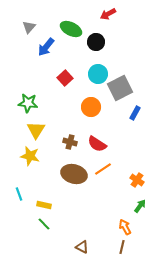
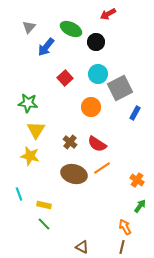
brown cross: rotated 24 degrees clockwise
orange line: moved 1 px left, 1 px up
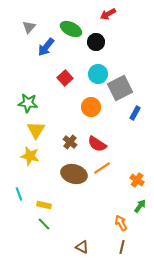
orange arrow: moved 4 px left, 4 px up
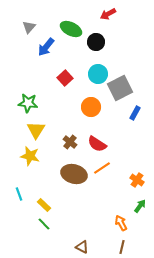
yellow rectangle: rotated 32 degrees clockwise
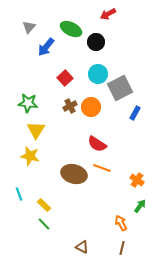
brown cross: moved 36 px up; rotated 24 degrees clockwise
orange line: rotated 54 degrees clockwise
brown line: moved 1 px down
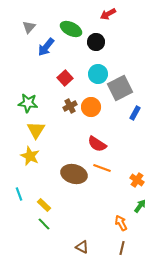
yellow star: rotated 12 degrees clockwise
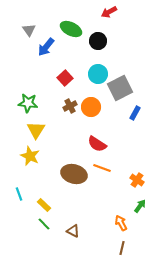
red arrow: moved 1 px right, 2 px up
gray triangle: moved 3 px down; rotated 16 degrees counterclockwise
black circle: moved 2 px right, 1 px up
brown triangle: moved 9 px left, 16 px up
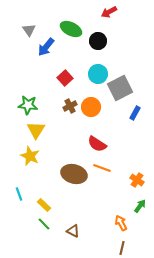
green star: moved 2 px down
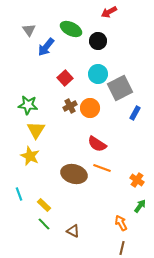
orange circle: moved 1 px left, 1 px down
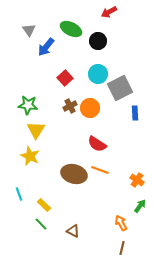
blue rectangle: rotated 32 degrees counterclockwise
orange line: moved 2 px left, 2 px down
green line: moved 3 px left
